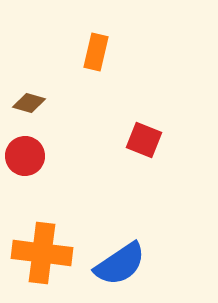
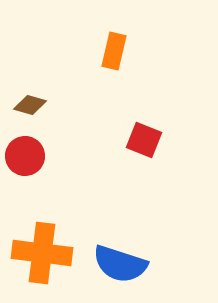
orange rectangle: moved 18 px right, 1 px up
brown diamond: moved 1 px right, 2 px down
blue semicircle: rotated 52 degrees clockwise
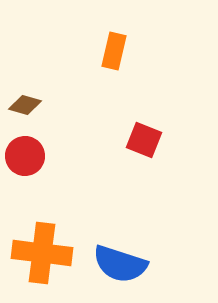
brown diamond: moved 5 px left
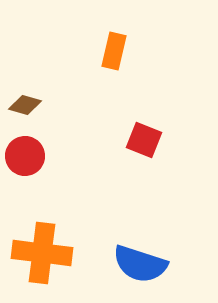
blue semicircle: moved 20 px right
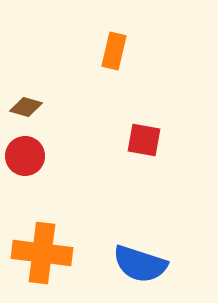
brown diamond: moved 1 px right, 2 px down
red square: rotated 12 degrees counterclockwise
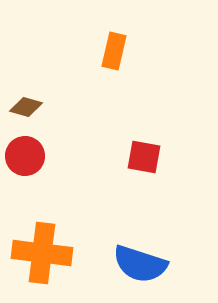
red square: moved 17 px down
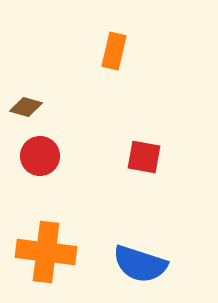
red circle: moved 15 px right
orange cross: moved 4 px right, 1 px up
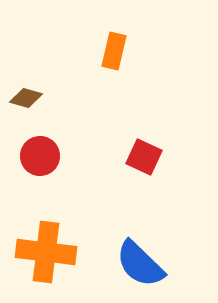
brown diamond: moved 9 px up
red square: rotated 15 degrees clockwise
blue semicircle: rotated 26 degrees clockwise
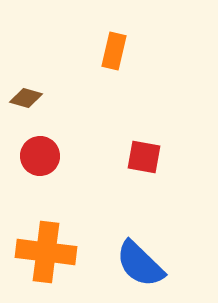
red square: rotated 15 degrees counterclockwise
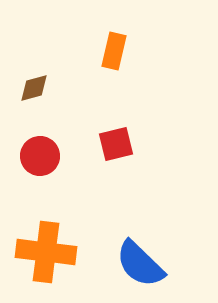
brown diamond: moved 8 px right, 10 px up; rotated 32 degrees counterclockwise
red square: moved 28 px left, 13 px up; rotated 24 degrees counterclockwise
